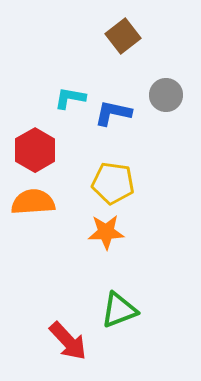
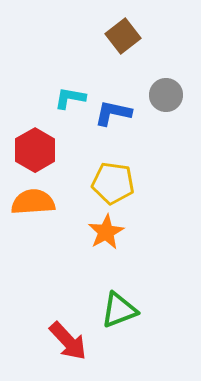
orange star: rotated 27 degrees counterclockwise
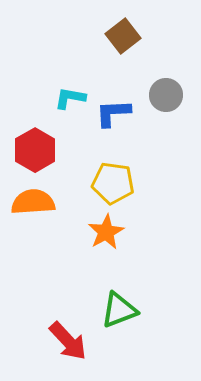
blue L-shape: rotated 15 degrees counterclockwise
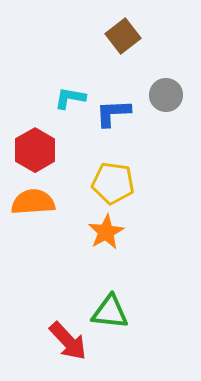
green triangle: moved 9 px left, 2 px down; rotated 27 degrees clockwise
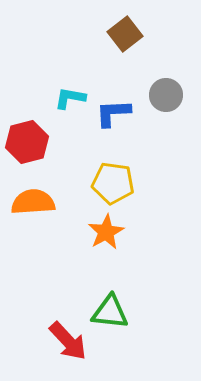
brown square: moved 2 px right, 2 px up
red hexagon: moved 8 px left, 8 px up; rotated 15 degrees clockwise
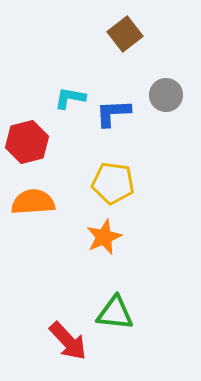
orange star: moved 2 px left, 5 px down; rotated 6 degrees clockwise
green triangle: moved 5 px right, 1 px down
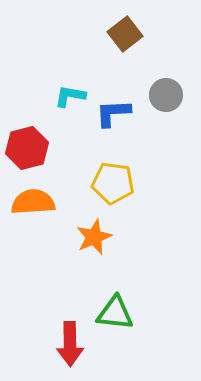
cyan L-shape: moved 2 px up
red hexagon: moved 6 px down
orange star: moved 10 px left
red arrow: moved 2 px right, 3 px down; rotated 42 degrees clockwise
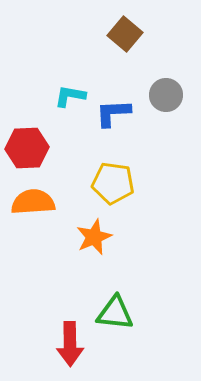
brown square: rotated 12 degrees counterclockwise
red hexagon: rotated 12 degrees clockwise
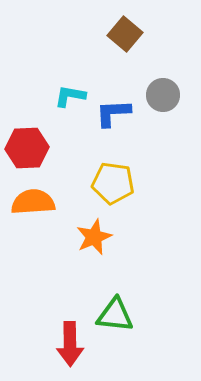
gray circle: moved 3 px left
green triangle: moved 2 px down
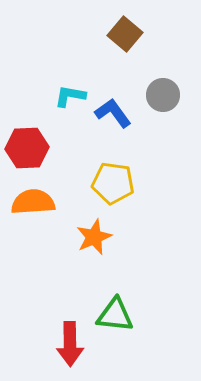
blue L-shape: rotated 57 degrees clockwise
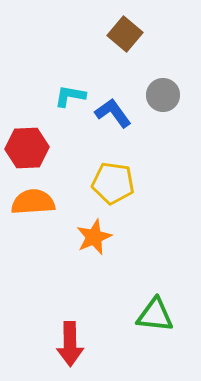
green triangle: moved 40 px right
